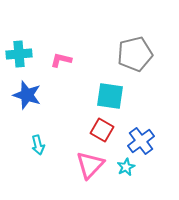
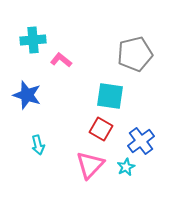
cyan cross: moved 14 px right, 14 px up
pink L-shape: rotated 25 degrees clockwise
red square: moved 1 px left, 1 px up
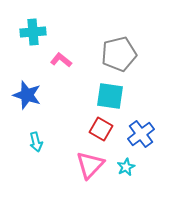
cyan cross: moved 8 px up
gray pentagon: moved 16 px left
blue cross: moved 7 px up
cyan arrow: moved 2 px left, 3 px up
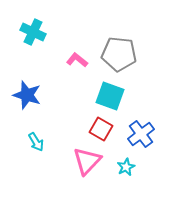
cyan cross: rotated 30 degrees clockwise
gray pentagon: rotated 20 degrees clockwise
pink L-shape: moved 16 px right
cyan square: rotated 12 degrees clockwise
cyan arrow: rotated 18 degrees counterclockwise
pink triangle: moved 3 px left, 4 px up
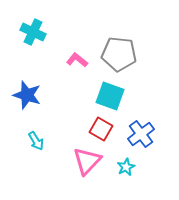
cyan arrow: moved 1 px up
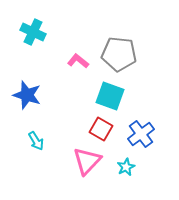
pink L-shape: moved 1 px right, 1 px down
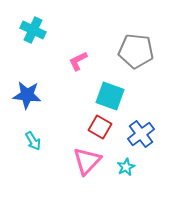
cyan cross: moved 2 px up
gray pentagon: moved 17 px right, 3 px up
pink L-shape: rotated 65 degrees counterclockwise
blue star: rotated 12 degrees counterclockwise
red square: moved 1 px left, 2 px up
cyan arrow: moved 3 px left
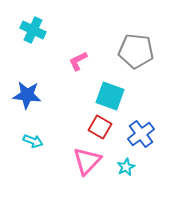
cyan arrow: rotated 36 degrees counterclockwise
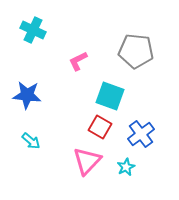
cyan arrow: moved 2 px left; rotated 18 degrees clockwise
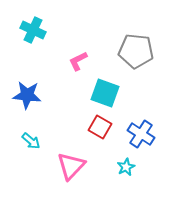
cyan square: moved 5 px left, 3 px up
blue cross: rotated 20 degrees counterclockwise
pink triangle: moved 16 px left, 5 px down
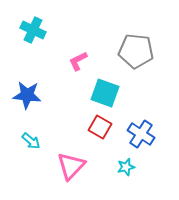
cyan star: rotated 12 degrees clockwise
